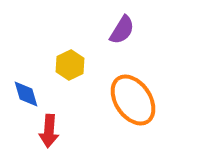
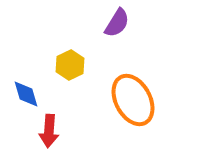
purple semicircle: moved 5 px left, 7 px up
orange ellipse: rotated 6 degrees clockwise
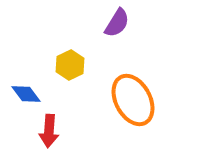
blue diamond: rotated 20 degrees counterclockwise
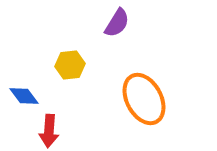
yellow hexagon: rotated 20 degrees clockwise
blue diamond: moved 2 px left, 2 px down
orange ellipse: moved 11 px right, 1 px up
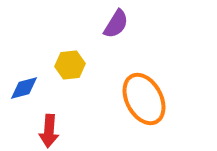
purple semicircle: moved 1 px left, 1 px down
blue diamond: moved 8 px up; rotated 68 degrees counterclockwise
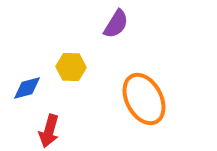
yellow hexagon: moved 1 px right, 2 px down; rotated 8 degrees clockwise
blue diamond: moved 3 px right
red arrow: rotated 12 degrees clockwise
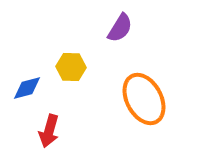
purple semicircle: moved 4 px right, 4 px down
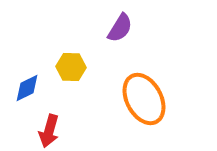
blue diamond: rotated 12 degrees counterclockwise
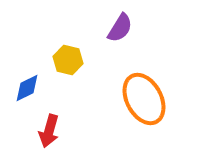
yellow hexagon: moved 3 px left, 7 px up; rotated 12 degrees clockwise
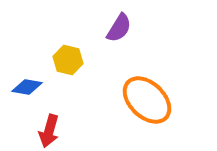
purple semicircle: moved 1 px left
blue diamond: moved 1 px up; rotated 36 degrees clockwise
orange ellipse: moved 3 px right, 1 px down; rotated 18 degrees counterclockwise
